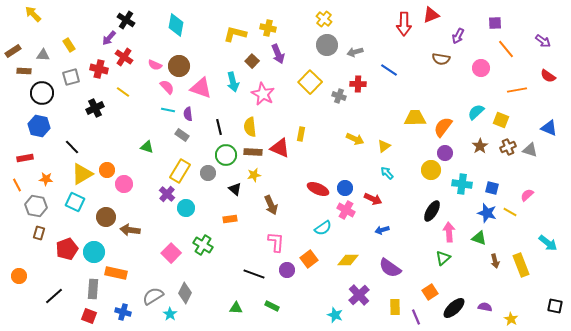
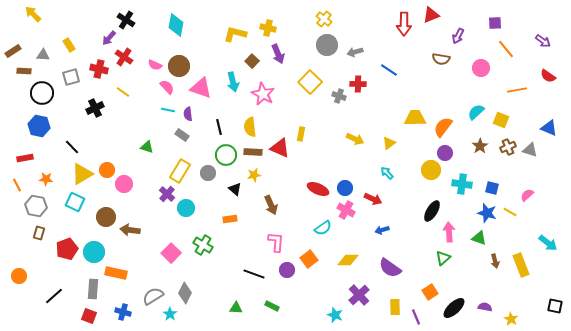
yellow triangle at (384, 146): moved 5 px right, 3 px up
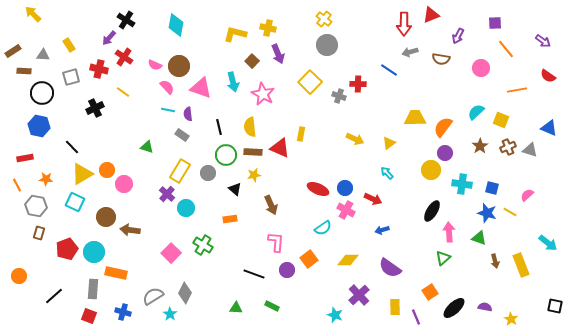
gray arrow at (355, 52): moved 55 px right
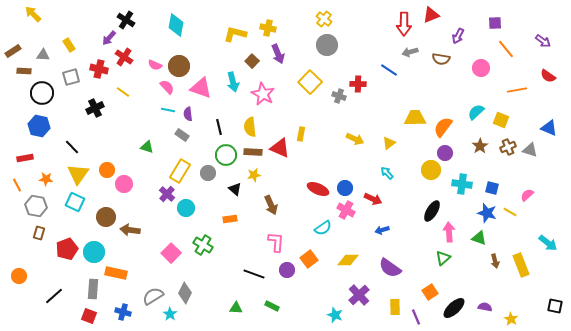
yellow triangle at (82, 174): moved 4 px left; rotated 25 degrees counterclockwise
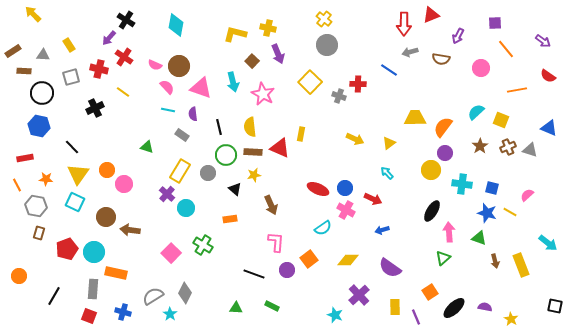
purple semicircle at (188, 114): moved 5 px right
black line at (54, 296): rotated 18 degrees counterclockwise
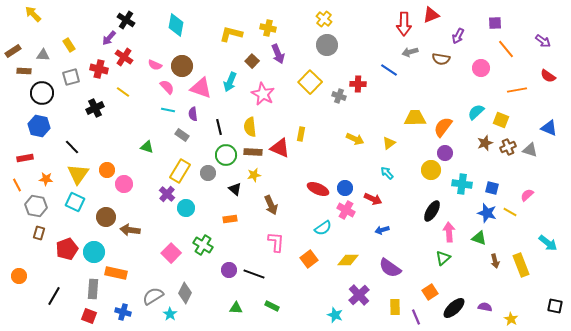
yellow L-shape at (235, 34): moved 4 px left
brown circle at (179, 66): moved 3 px right
cyan arrow at (233, 82): moved 3 px left; rotated 36 degrees clockwise
brown star at (480, 146): moved 5 px right, 3 px up; rotated 14 degrees clockwise
purple circle at (287, 270): moved 58 px left
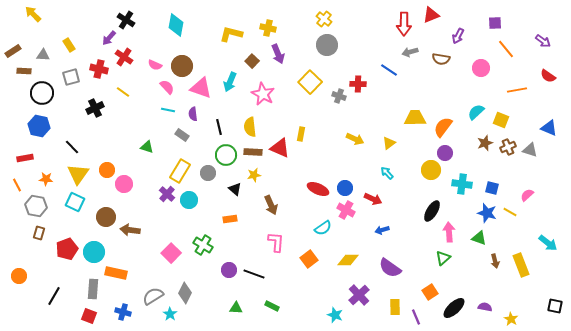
cyan circle at (186, 208): moved 3 px right, 8 px up
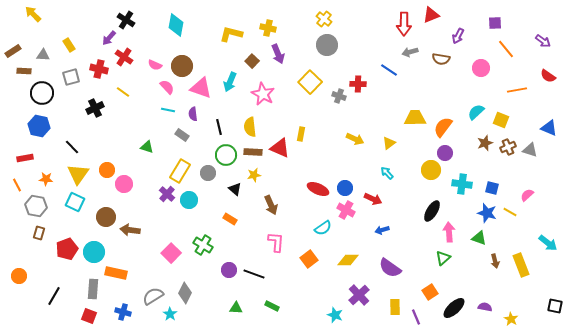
orange rectangle at (230, 219): rotated 40 degrees clockwise
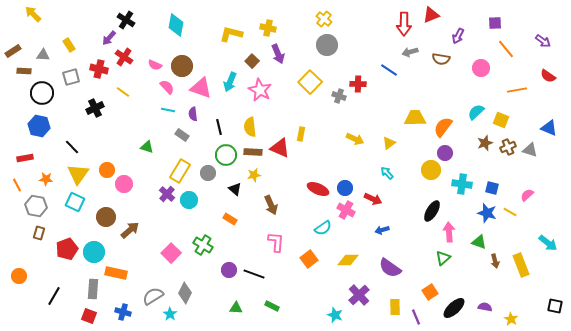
pink star at (263, 94): moved 3 px left, 4 px up
brown arrow at (130, 230): rotated 132 degrees clockwise
green triangle at (479, 238): moved 4 px down
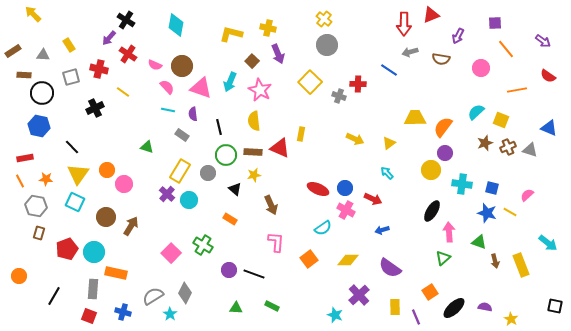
red cross at (124, 57): moved 4 px right, 3 px up
brown rectangle at (24, 71): moved 4 px down
yellow semicircle at (250, 127): moved 4 px right, 6 px up
orange line at (17, 185): moved 3 px right, 4 px up
brown arrow at (130, 230): moved 1 px right, 4 px up; rotated 18 degrees counterclockwise
